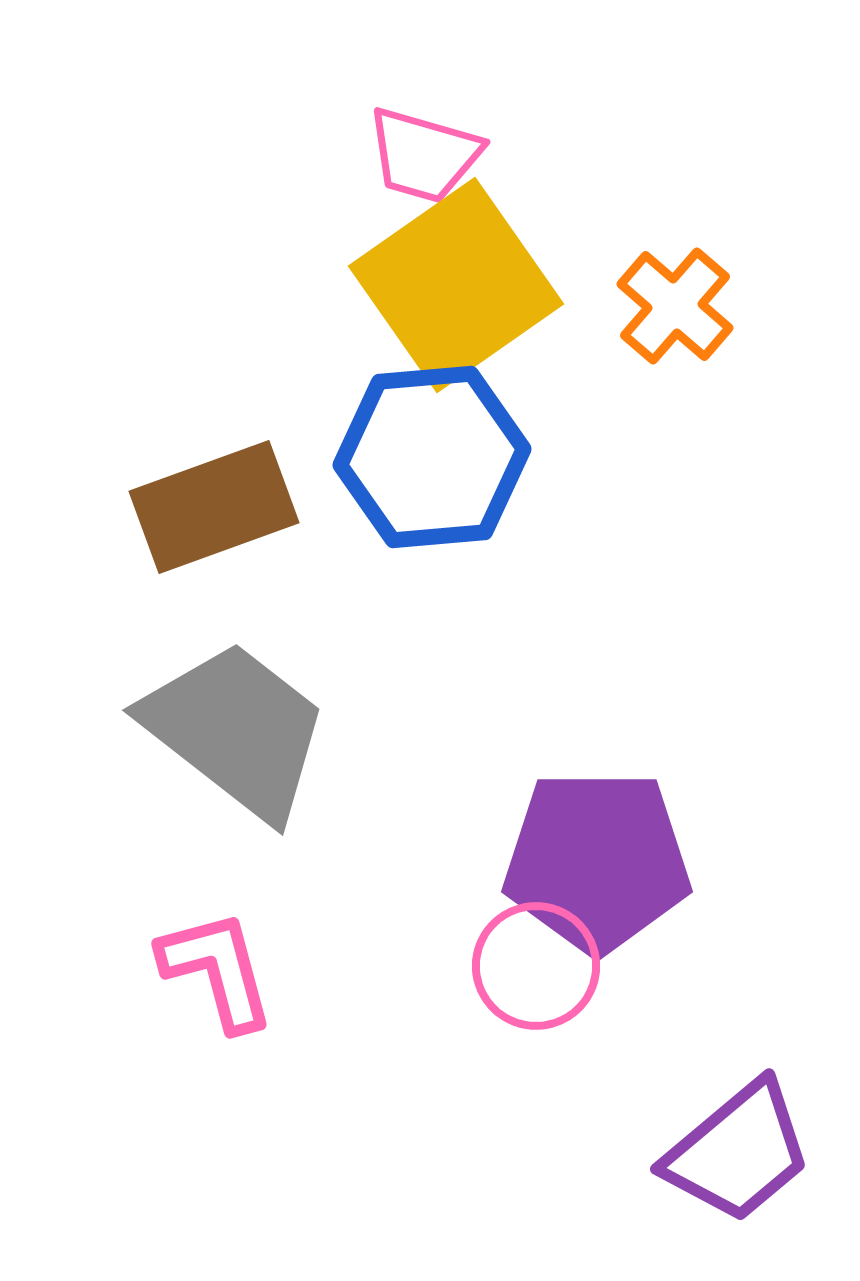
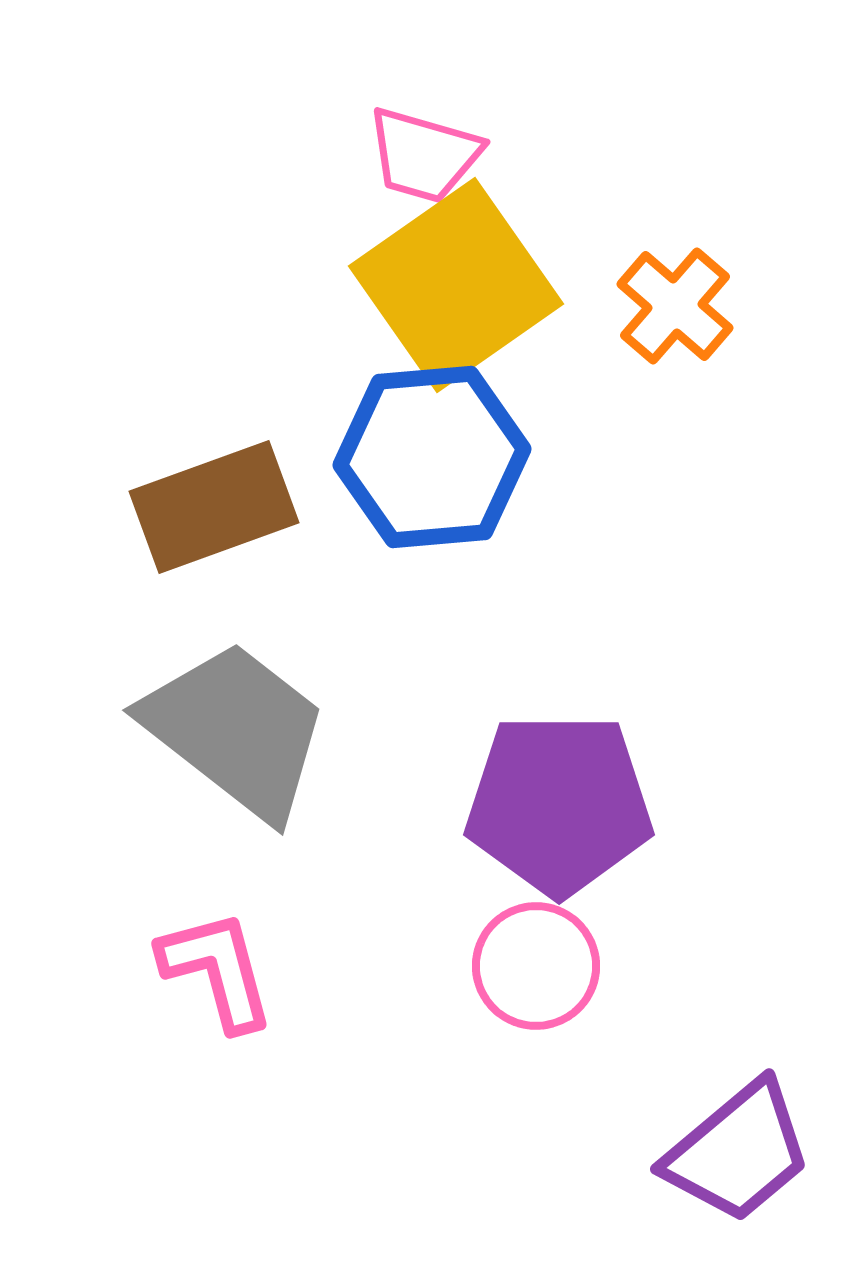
purple pentagon: moved 38 px left, 57 px up
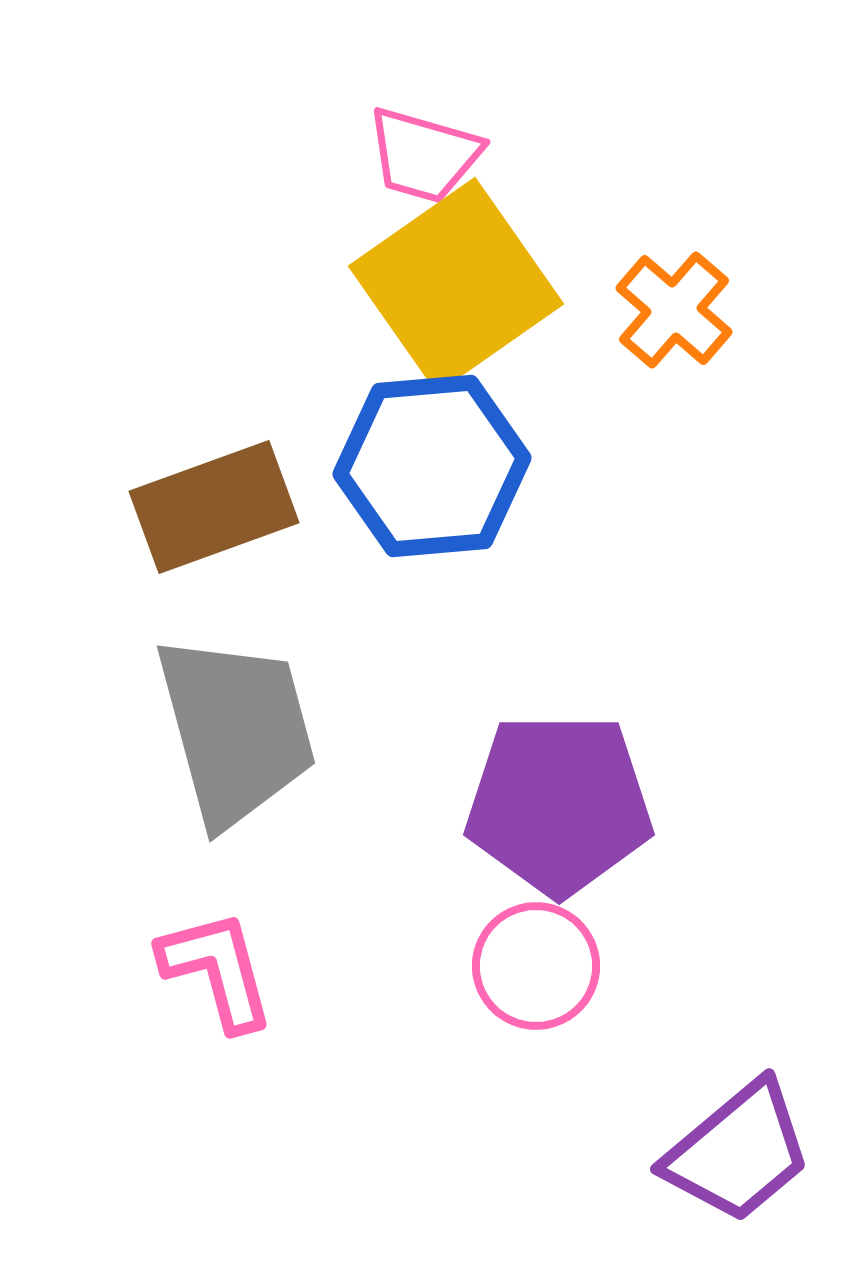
orange cross: moved 1 px left, 4 px down
blue hexagon: moved 9 px down
gray trapezoid: rotated 37 degrees clockwise
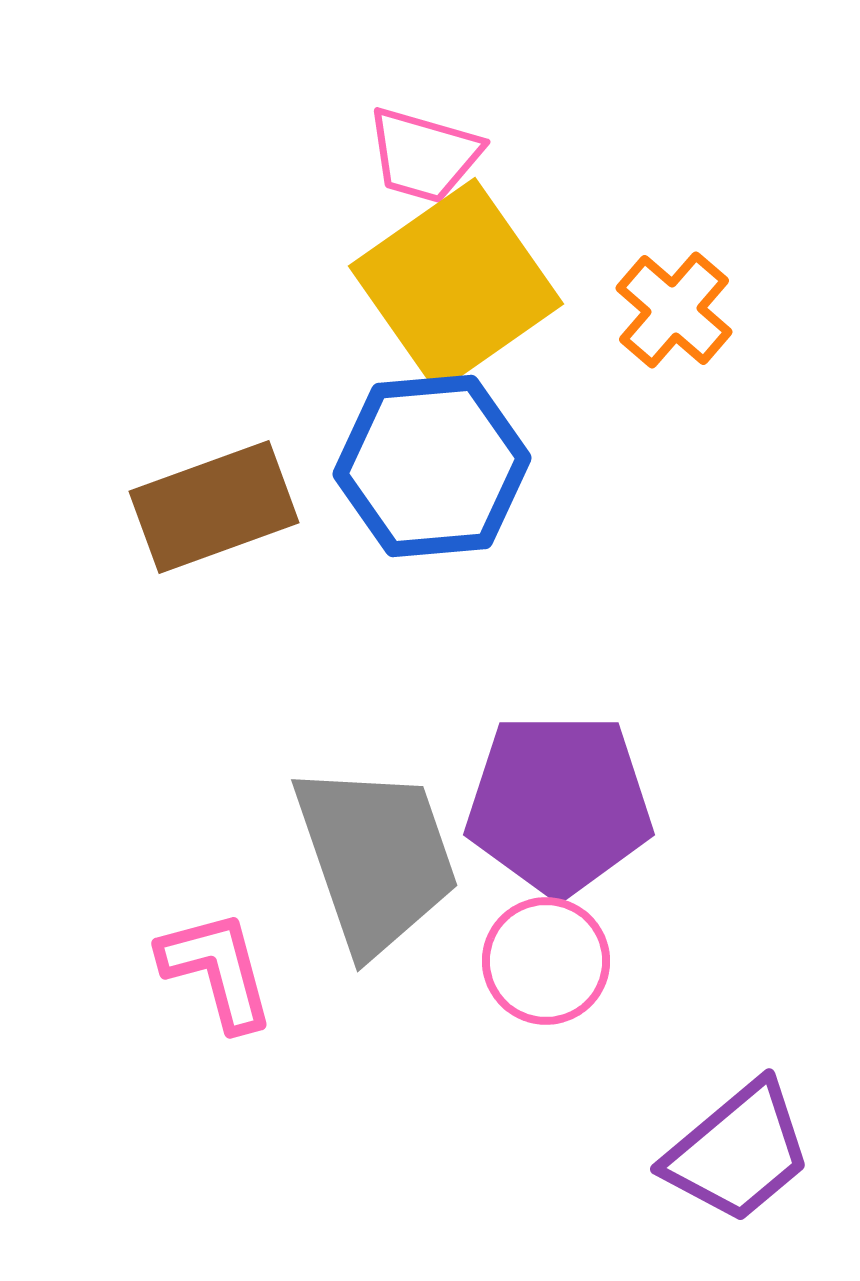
gray trapezoid: moved 140 px right, 128 px down; rotated 4 degrees counterclockwise
pink circle: moved 10 px right, 5 px up
